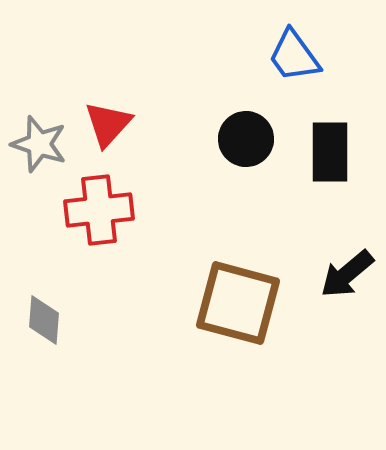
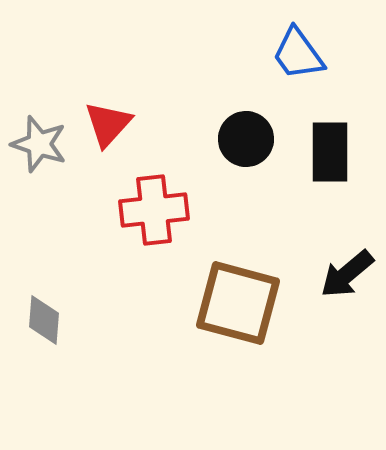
blue trapezoid: moved 4 px right, 2 px up
red cross: moved 55 px right
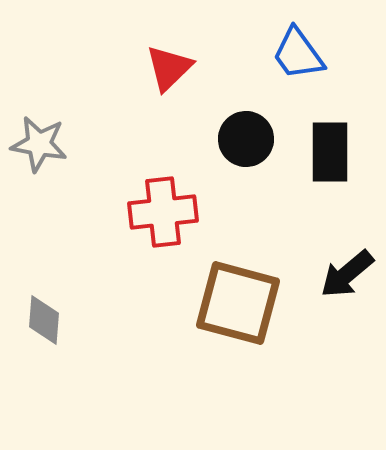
red triangle: moved 61 px right, 56 px up; rotated 4 degrees clockwise
gray star: rotated 8 degrees counterclockwise
red cross: moved 9 px right, 2 px down
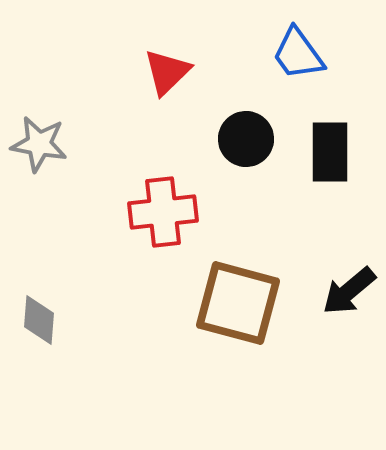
red triangle: moved 2 px left, 4 px down
black arrow: moved 2 px right, 17 px down
gray diamond: moved 5 px left
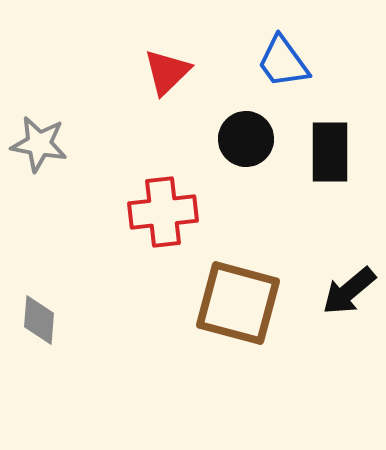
blue trapezoid: moved 15 px left, 8 px down
